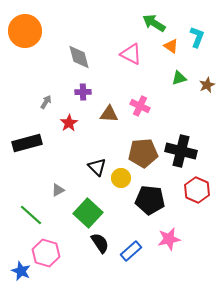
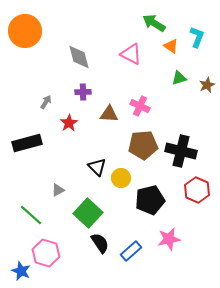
brown pentagon: moved 8 px up
black pentagon: rotated 20 degrees counterclockwise
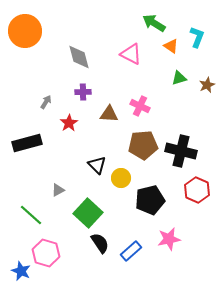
black triangle: moved 2 px up
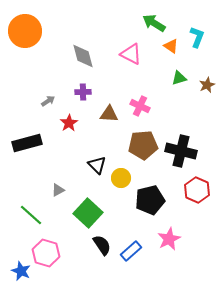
gray diamond: moved 4 px right, 1 px up
gray arrow: moved 2 px right, 1 px up; rotated 24 degrees clockwise
pink star: rotated 15 degrees counterclockwise
black semicircle: moved 2 px right, 2 px down
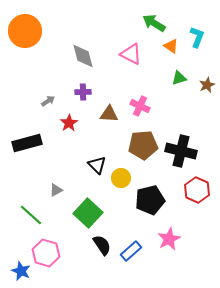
gray triangle: moved 2 px left
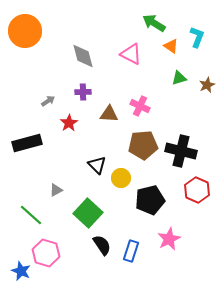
blue rectangle: rotated 30 degrees counterclockwise
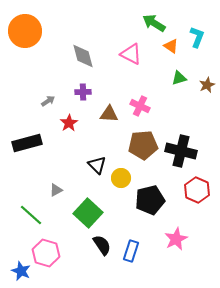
pink star: moved 7 px right
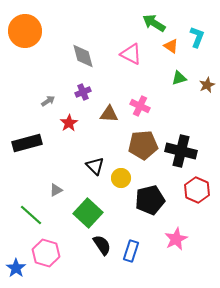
purple cross: rotated 21 degrees counterclockwise
black triangle: moved 2 px left, 1 px down
blue star: moved 5 px left, 3 px up; rotated 12 degrees clockwise
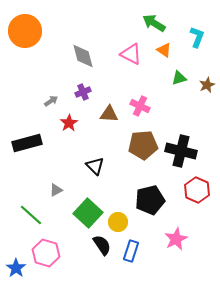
orange triangle: moved 7 px left, 4 px down
gray arrow: moved 3 px right
yellow circle: moved 3 px left, 44 px down
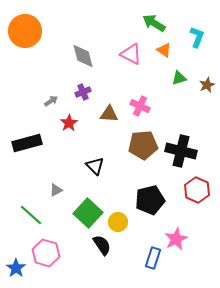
blue rectangle: moved 22 px right, 7 px down
